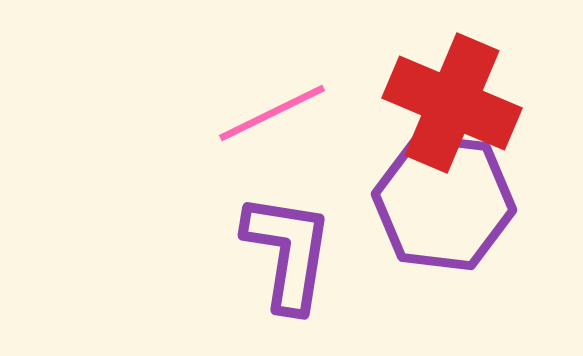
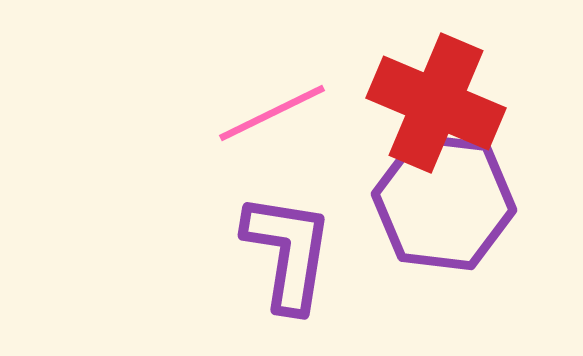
red cross: moved 16 px left
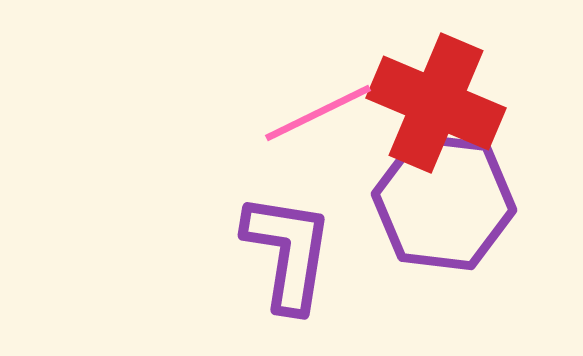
pink line: moved 46 px right
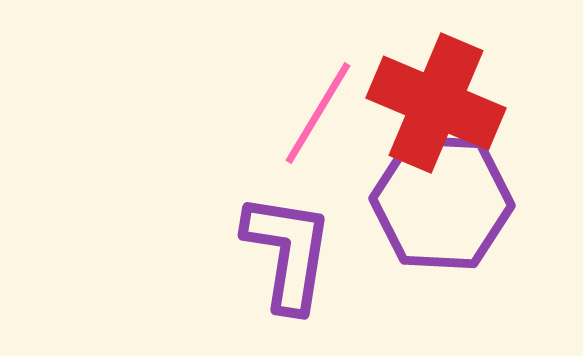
pink line: rotated 33 degrees counterclockwise
purple hexagon: moved 2 px left; rotated 4 degrees counterclockwise
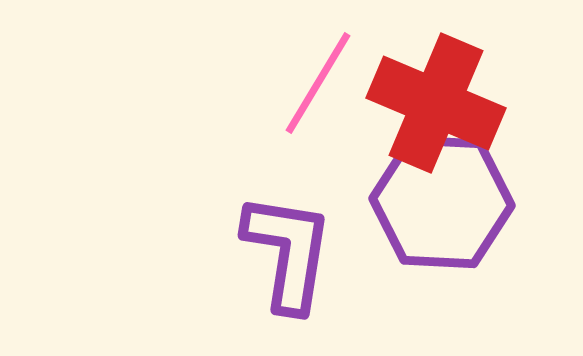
pink line: moved 30 px up
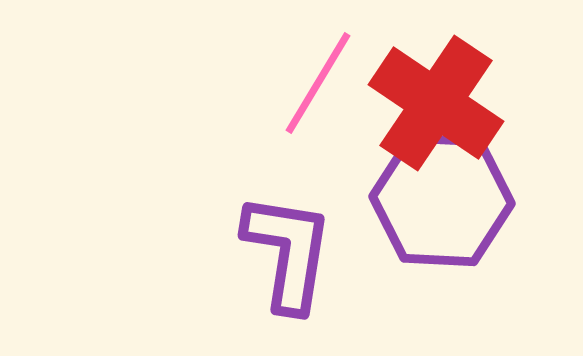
red cross: rotated 11 degrees clockwise
purple hexagon: moved 2 px up
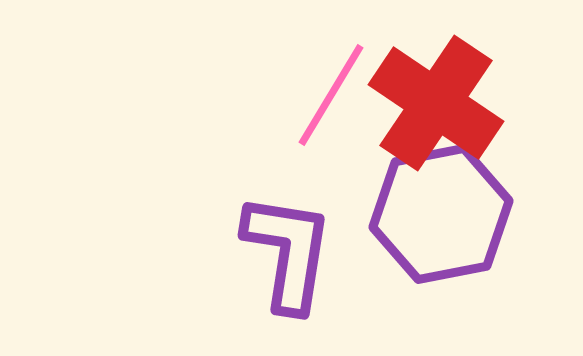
pink line: moved 13 px right, 12 px down
purple hexagon: moved 1 px left, 14 px down; rotated 14 degrees counterclockwise
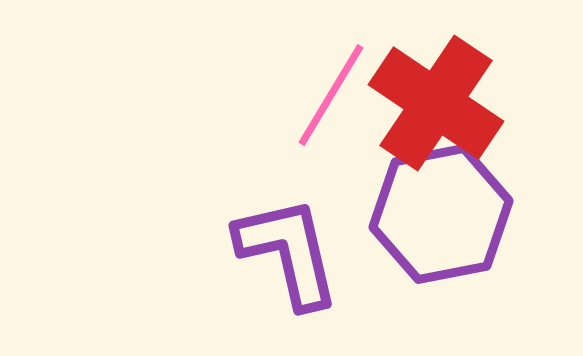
purple L-shape: rotated 22 degrees counterclockwise
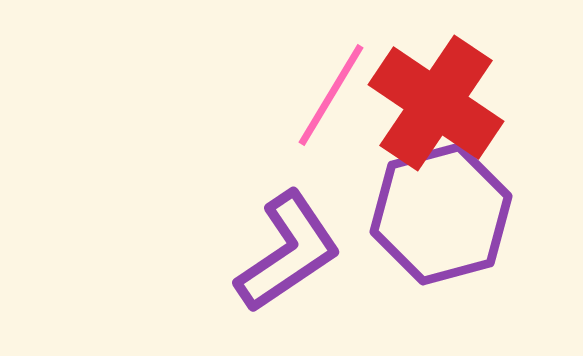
purple hexagon: rotated 4 degrees counterclockwise
purple L-shape: rotated 69 degrees clockwise
